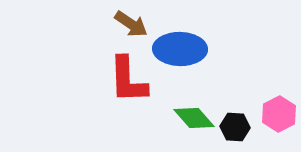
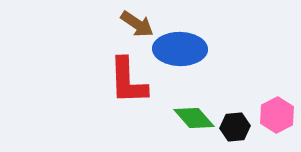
brown arrow: moved 6 px right
red L-shape: moved 1 px down
pink hexagon: moved 2 px left, 1 px down
black hexagon: rotated 8 degrees counterclockwise
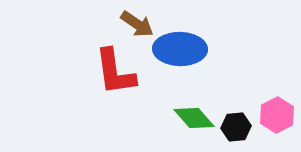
red L-shape: moved 13 px left, 9 px up; rotated 6 degrees counterclockwise
black hexagon: moved 1 px right
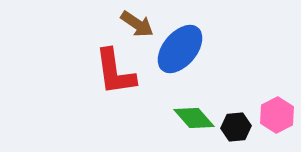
blue ellipse: rotated 51 degrees counterclockwise
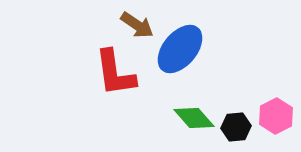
brown arrow: moved 1 px down
red L-shape: moved 1 px down
pink hexagon: moved 1 px left, 1 px down
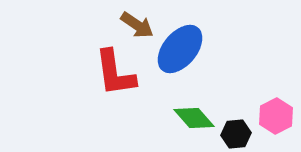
black hexagon: moved 7 px down
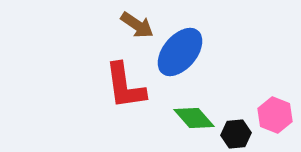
blue ellipse: moved 3 px down
red L-shape: moved 10 px right, 13 px down
pink hexagon: moved 1 px left, 1 px up; rotated 12 degrees counterclockwise
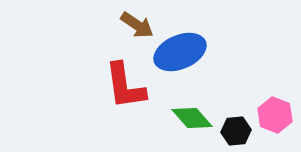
blue ellipse: rotated 27 degrees clockwise
green diamond: moved 2 px left
black hexagon: moved 3 px up
